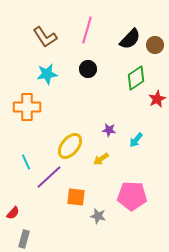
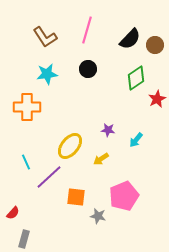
purple star: moved 1 px left
pink pentagon: moved 8 px left; rotated 24 degrees counterclockwise
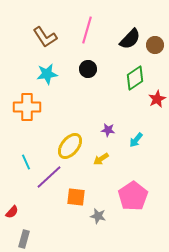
green diamond: moved 1 px left
pink pentagon: moved 9 px right; rotated 12 degrees counterclockwise
red semicircle: moved 1 px left, 1 px up
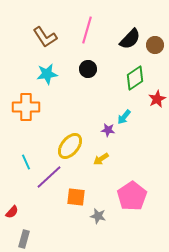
orange cross: moved 1 px left
cyan arrow: moved 12 px left, 23 px up
pink pentagon: moved 1 px left
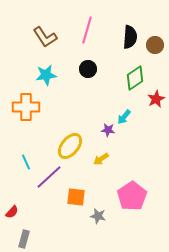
black semicircle: moved 2 px up; rotated 40 degrees counterclockwise
cyan star: moved 1 px left, 1 px down
red star: moved 1 px left
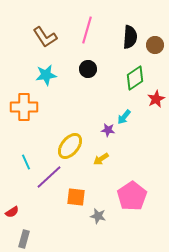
orange cross: moved 2 px left
red semicircle: rotated 16 degrees clockwise
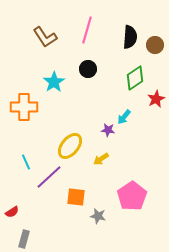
cyan star: moved 8 px right, 7 px down; rotated 25 degrees counterclockwise
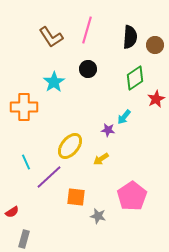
brown L-shape: moved 6 px right
